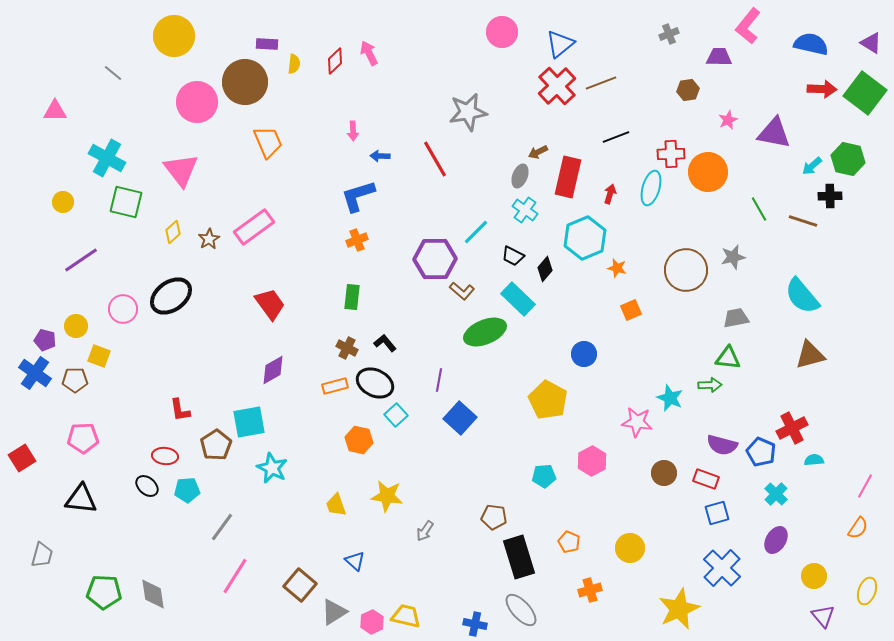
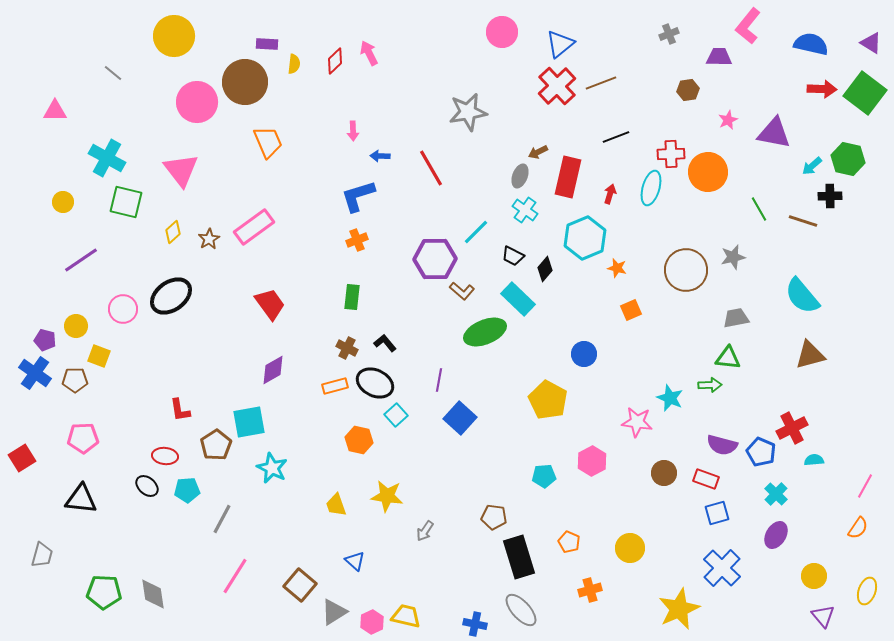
red line at (435, 159): moved 4 px left, 9 px down
gray line at (222, 527): moved 8 px up; rotated 8 degrees counterclockwise
purple ellipse at (776, 540): moved 5 px up
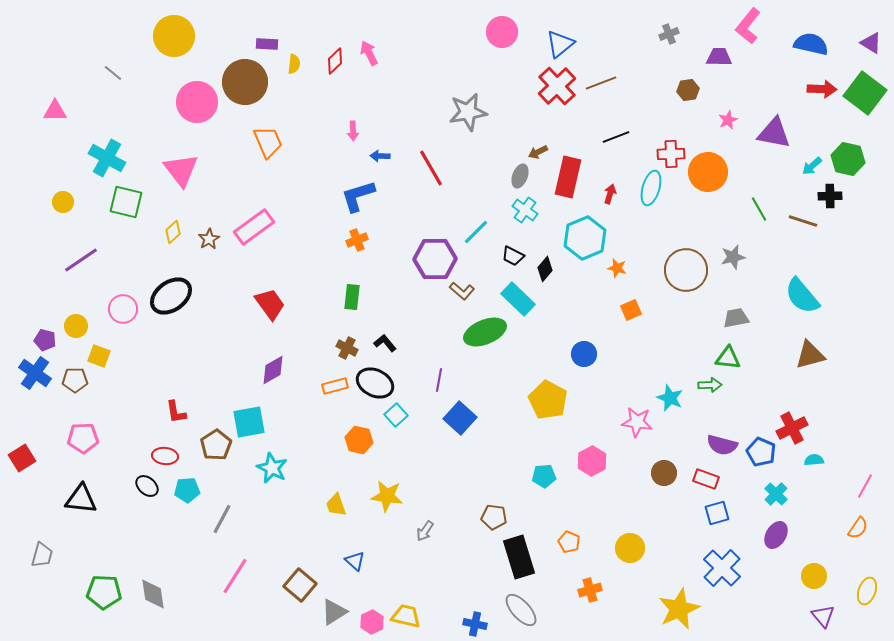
red L-shape at (180, 410): moved 4 px left, 2 px down
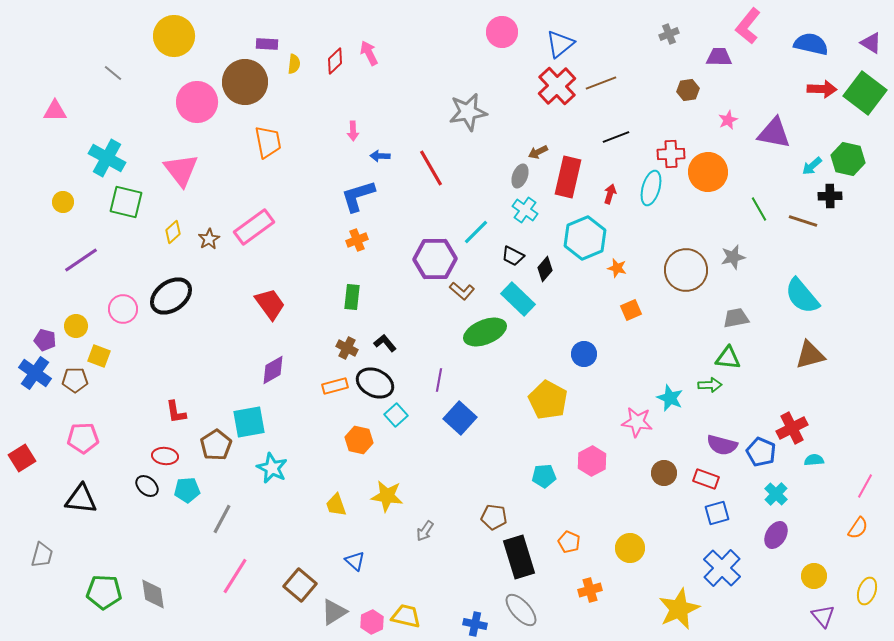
orange trapezoid at (268, 142): rotated 12 degrees clockwise
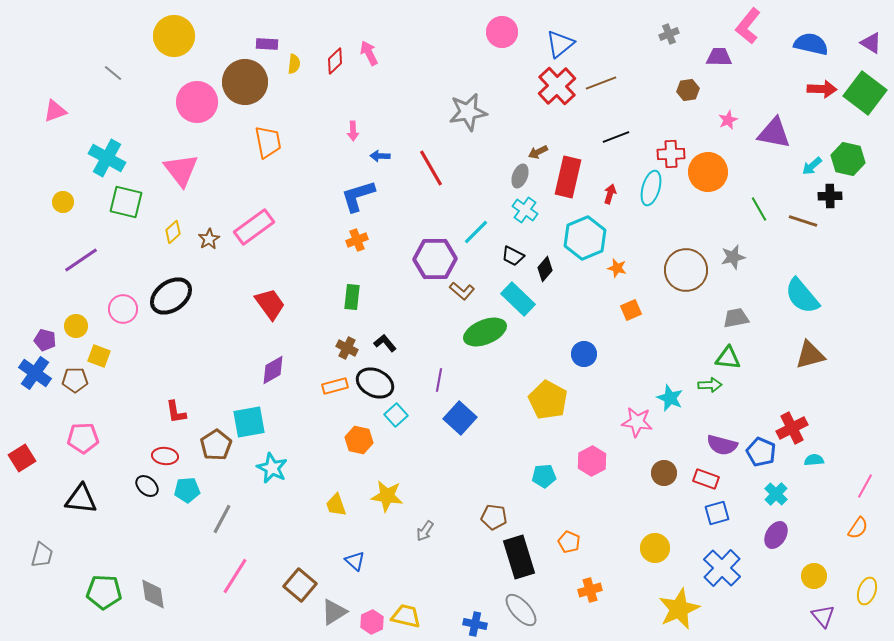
pink triangle at (55, 111): rotated 20 degrees counterclockwise
yellow circle at (630, 548): moved 25 px right
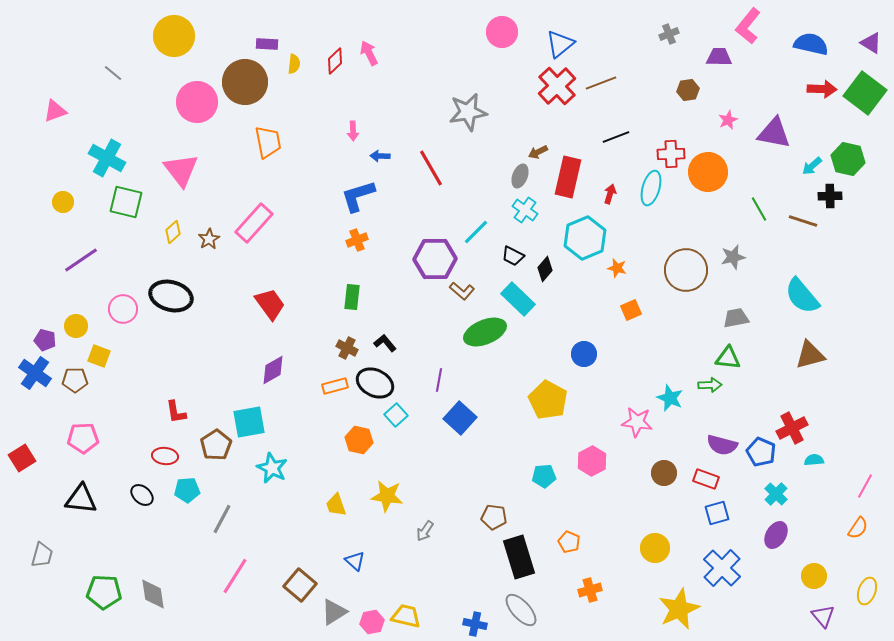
pink rectangle at (254, 227): moved 4 px up; rotated 12 degrees counterclockwise
black ellipse at (171, 296): rotated 51 degrees clockwise
black ellipse at (147, 486): moved 5 px left, 9 px down
pink hexagon at (372, 622): rotated 15 degrees clockwise
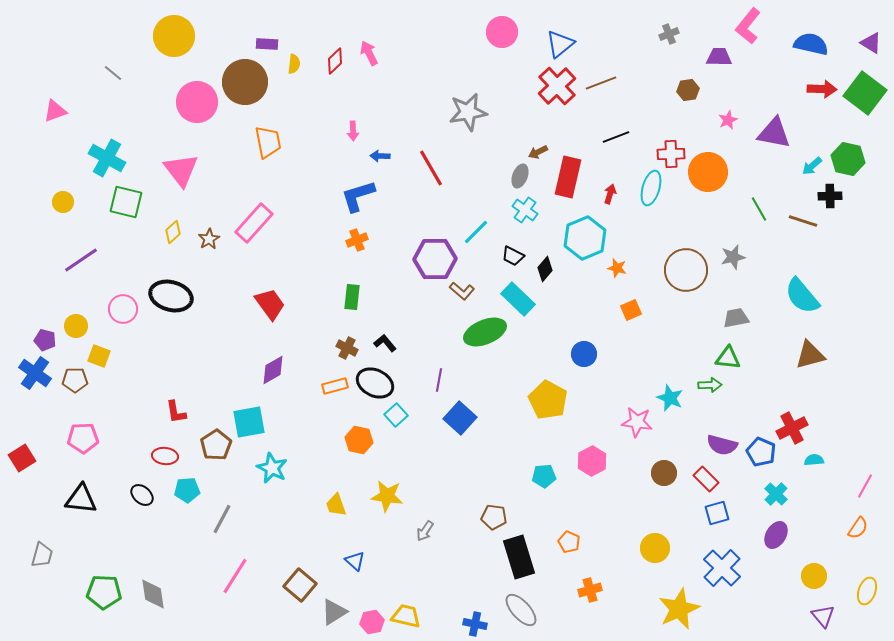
red rectangle at (706, 479): rotated 25 degrees clockwise
